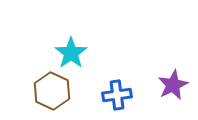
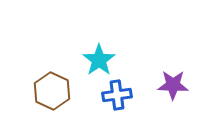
cyan star: moved 28 px right, 7 px down
purple star: rotated 28 degrees clockwise
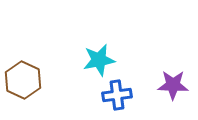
cyan star: rotated 24 degrees clockwise
brown hexagon: moved 29 px left, 11 px up
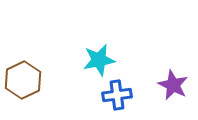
brown hexagon: rotated 9 degrees clockwise
purple star: rotated 24 degrees clockwise
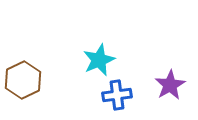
cyan star: rotated 12 degrees counterclockwise
purple star: moved 3 px left; rotated 16 degrees clockwise
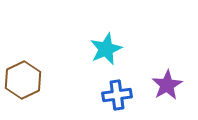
cyan star: moved 7 px right, 11 px up
purple star: moved 3 px left
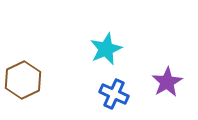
purple star: moved 3 px up
blue cross: moved 3 px left, 1 px up; rotated 32 degrees clockwise
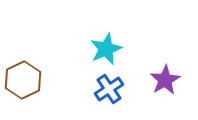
purple star: moved 2 px left, 2 px up
blue cross: moved 5 px left, 5 px up; rotated 32 degrees clockwise
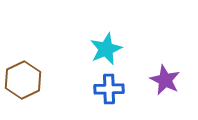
purple star: rotated 16 degrees counterclockwise
blue cross: rotated 32 degrees clockwise
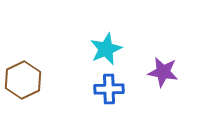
purple star: moved 2 px left, 8 px up; rotated 16 degrees counterclockwise
